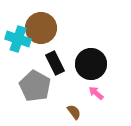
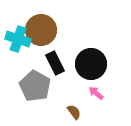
brown circle: moved 2 px down
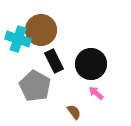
black rectangle: moved 1 px left, 2 px up
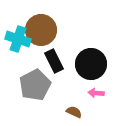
gray pentagon: moved 1 px up; rotated 16 degrees clockwise
pink arrow: rotated 35 degrees counterclockwise
brown semicircle: rotated 28 degrees counterclockwise
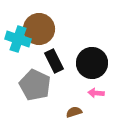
brown circle: moved 2 px left, 1 px up
black circle: moved 1 px right, 1 px up
gray pentagon: rotated 20 degrees counterclockwise
brown semicircle: rotated 42 degrees counterclockwise
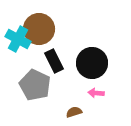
cyan cross: rotated 10 degrees clockwise
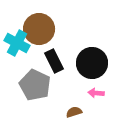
cyan cross: moved 1 px left, 4 px down
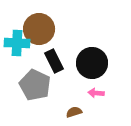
cyan cross: rotated 25 degrees counterclockwise
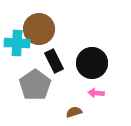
gray pentagon: rotated 12 degrees clockwise
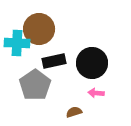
black rectangle: rotated 75 degrees counterclockwise
